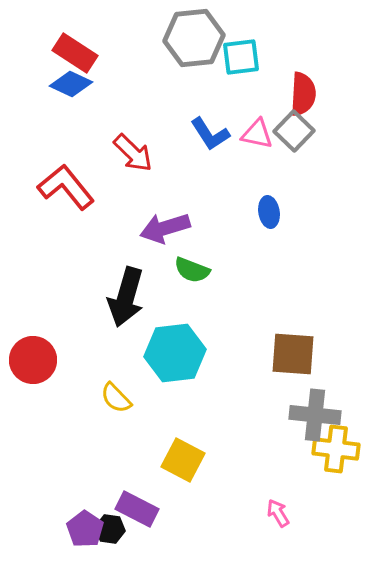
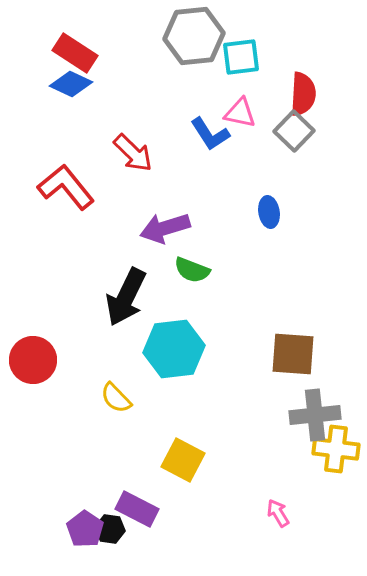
gray hexagon: moved 2 px up
pink triangle: moved 17 px left, 21 px up
black arrow: rotated 10 degrees clockwise
cyan hexagon: moved 1 px left, 4 px up
gray cross: rotated 12 degrees counterclockwise
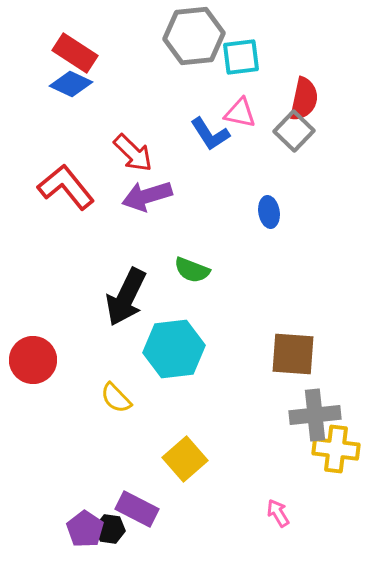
red semicircle: moved 1 px right, 5 px down; rotated 9 degrees clockwise
purple arrow: moved 18 px left, 32 px up
yellow square: moved 2 px right, 1 px up; rotated 21 degrees clockwise
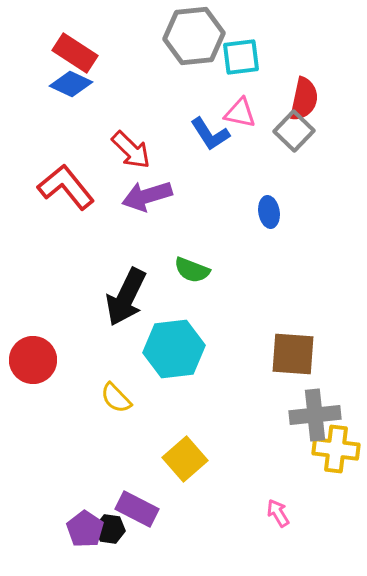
red arrow: moved 2 px left, 3 px up
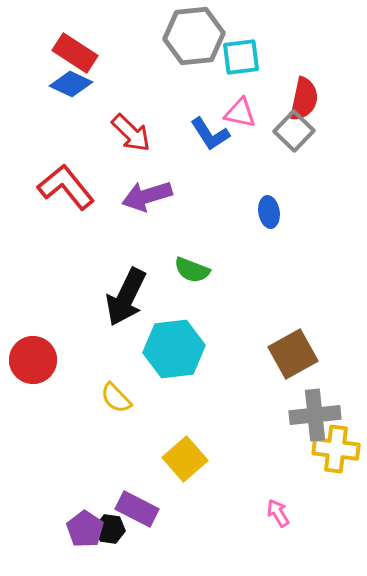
red arrow: moved 17 px up
brown square: rotated 33 degrees counterclockwise
